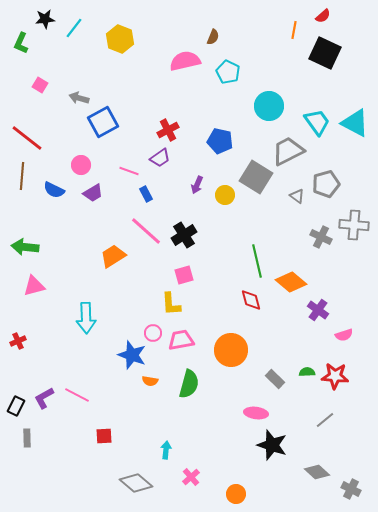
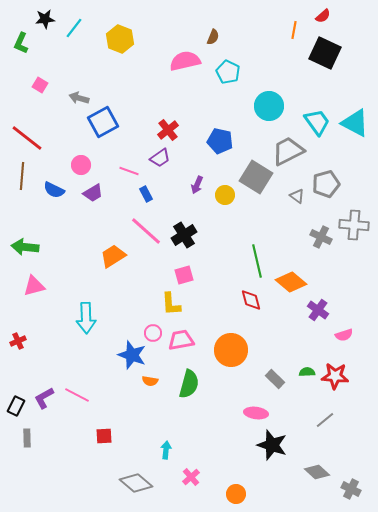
red cross at (168, 130): rotated 10 degrees counterclockwise
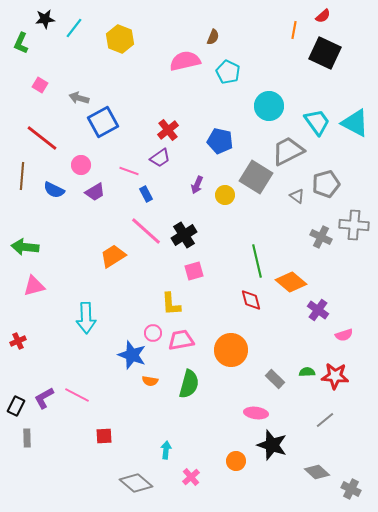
red line at (27, 138): moved 15 px right
purple trapezoid at (93, 193): moved 2 px right, 1 px up
pink square at (184, 275): moved 10 px right, 4 px up
orange circle at (236, 494): moved 33 px up
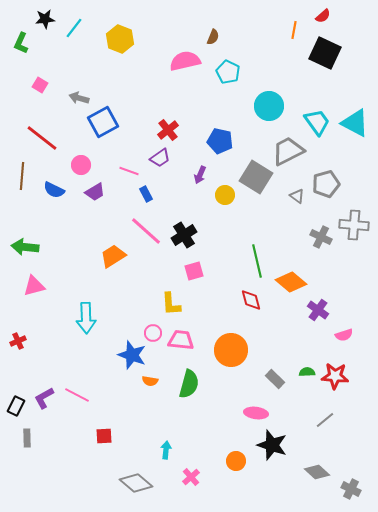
purple arrow at (197, 185): moved 3 px right, 10 px up
pink trapezoid at (181, 340): rotated 16 degrees clockwise
